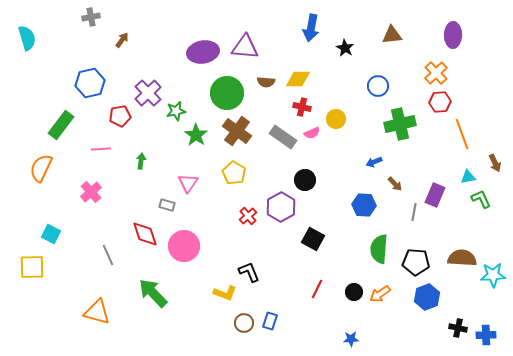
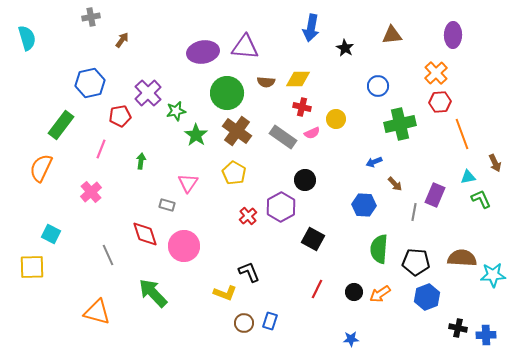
pink line at (101, 149): rotated 66 degrees counterclockwise
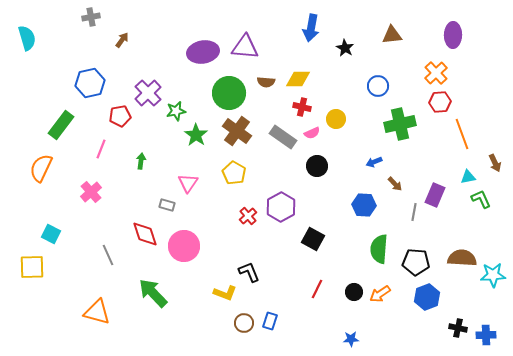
green circle at (227, 93): moved 2 px right
black circle at (305, 180): moved 12 px right, 14 px up
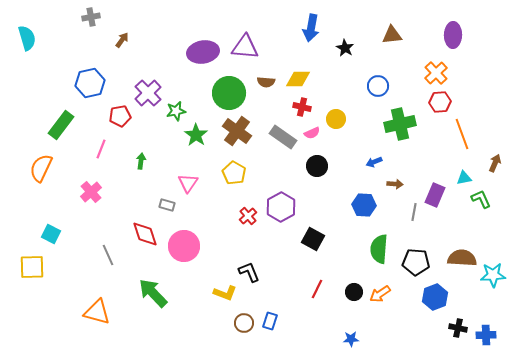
brown arrow at (495, 163): rotated 132 degrees counterclockwise
cyan triangle at (468, 177): moved 4 px left, 1 px down
brown arrow at (395, 184): rotated 42 degrees counterclockwise
blue hexagon at (427, 297): moved 8 px right
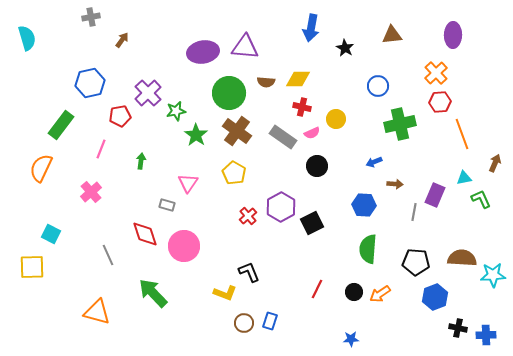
black square at (313, 239): moved 1 px left, 16 px up; rotated 35 degrees clockwise
green semicircle at (379, 249): moved 11 px left
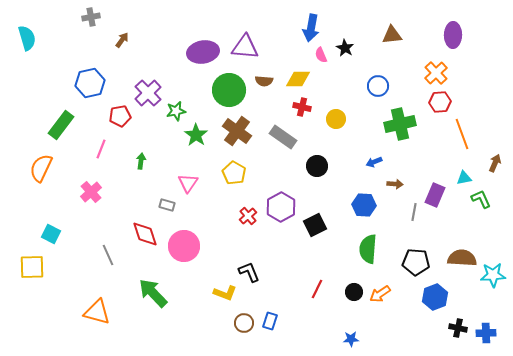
brown semicircle at (266, 82): moved 2 px left, 1 px up
green circle at (229, 93): moved 3 px up
pink semicircle at (312, 133): moved 9 px right, 78 px up; rotated 91 degrees clockwise
black square at (312, 223): moved 3 px right, 2 px down
blue cross at (486, 335): moved 2 px up
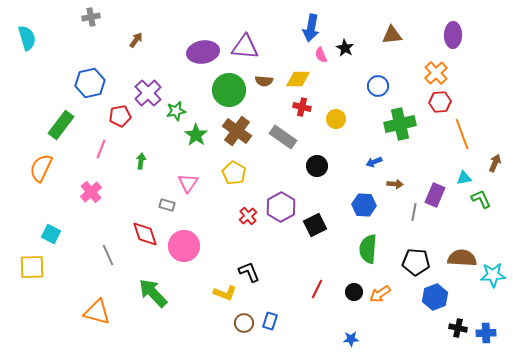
brown arrow at (122, 40): moved 14 px right
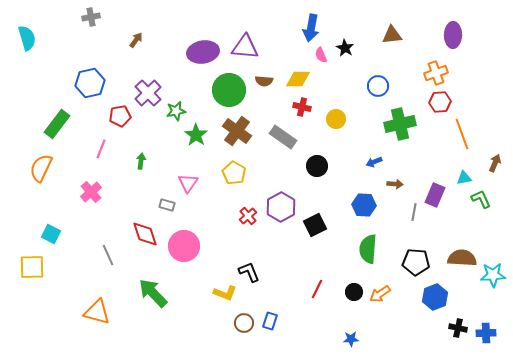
orange cross at (436, 73): rotated 25 degrees clockwise
green rectangle at (61, 125): moved 4 px left, 1 px up
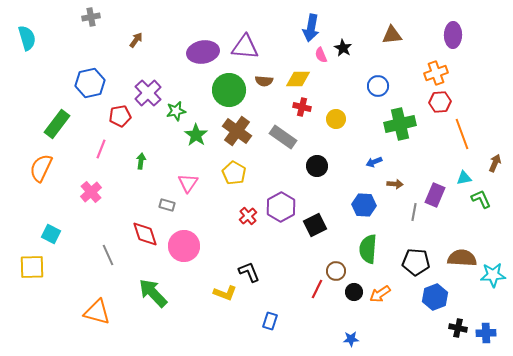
black star at (345, 48): moved 2 px left
brown circle at (244, 323): moved 92 px right, 52 px up
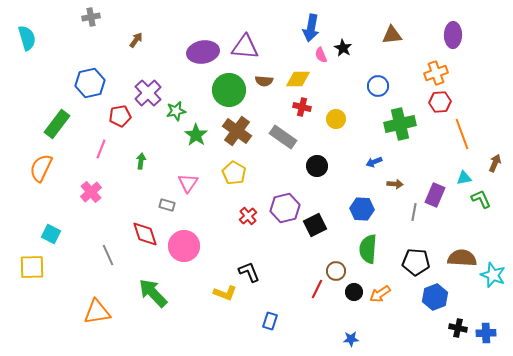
blue hexagon at (364, 205): moved 2 px left, 4 px down
purple hexagon at (281, 207): moved 4 px right, 1 px down; rotated 16 degrees clockwise
cyan star at (493, 275): rotated 25 degrees clockwise
orange triangle at (97, 312): rotated 24 degrees counterclockwise
